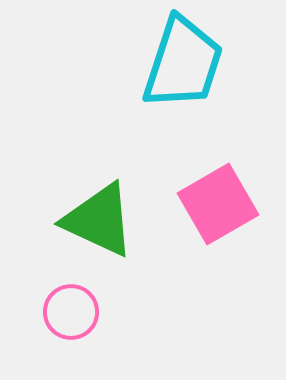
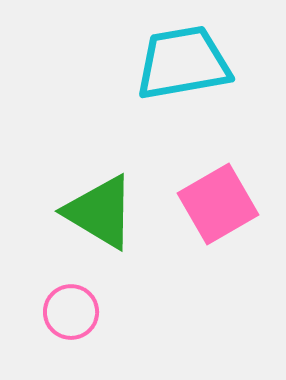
cyan trapezoid: rotated 118 degrees counterclockwise
green triangle: moved 1 px right, 8 px up; rotated 6 degrees clockwise
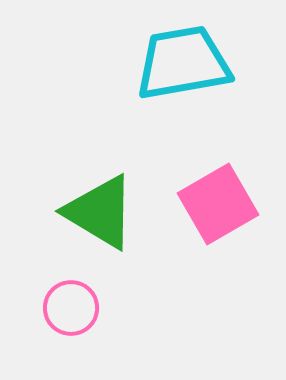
pink circle: moved 4 px up
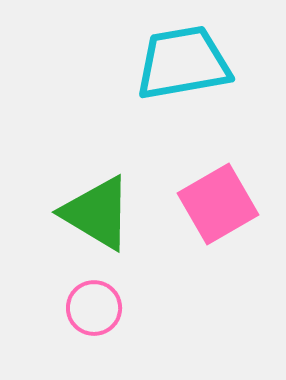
green triangle: moved 3 px left, 1 px down
pink circle: moved 23 px right
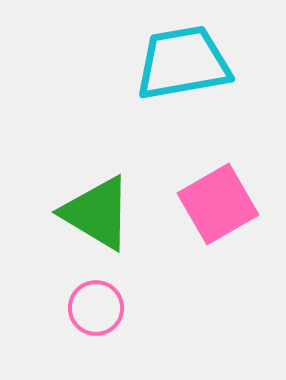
pink circle: moved 2 px right
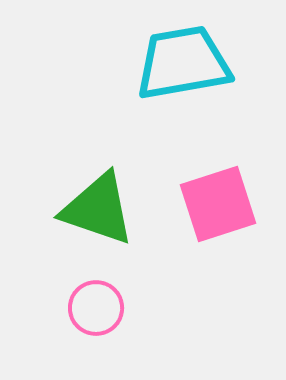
pink square: rotated 12 degrees clockwise
green triangle: moved 1 px right, 4 px up; rotated 12 degrees counterclockwise
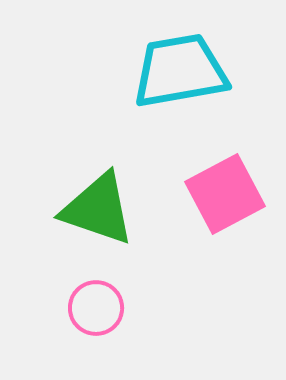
cyan trapezoid: moved 3 px left, 8 px down
pink square: moved 7 px right, 10 px up; rotated 10 degrees counterclockwise
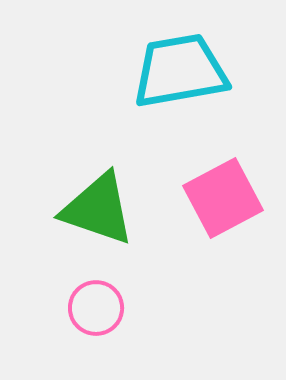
pink square: moved 2 px left, 4 px down
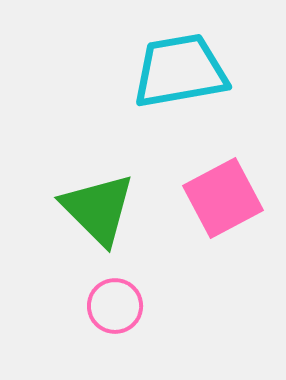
green triangle: rotated 26 degrees clockwise
pink circle: moved 19 px right, 2 px up
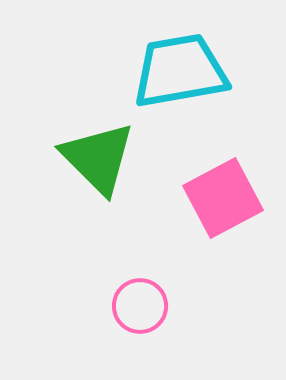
green triangle: moved 51 px up
pink circle: moved 25 px right
